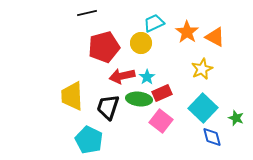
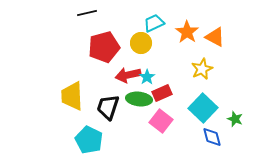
red arrow: moved 6 px right, 1 px up
green star: moved 1 px left, 1 px down
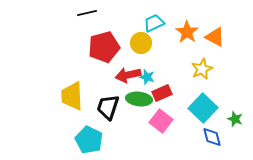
cyan star: rotated 21 degrees counterclockwise
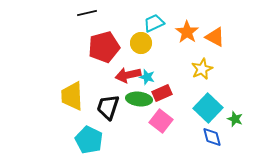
cyan square: moved 5 px right
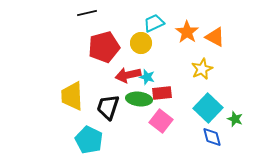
red rectangle: rotated 18 degrees clockwise
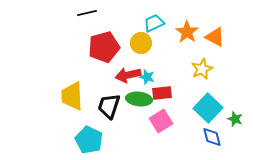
black trapezoid: moved 1 px right, 1 px up
pink square: rotated 20 degrees clockwise
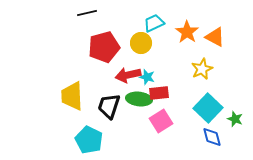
red rectangle: moved 3 px left
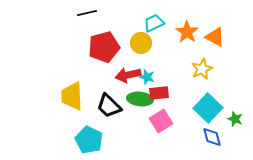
green ellipse: moved 1 px right
black trapezoid: rotated 64 degrees counterclockwise
